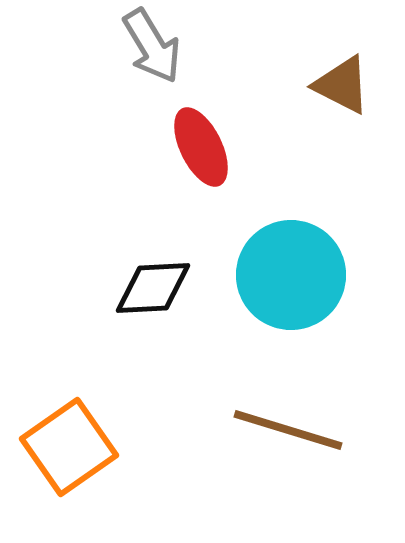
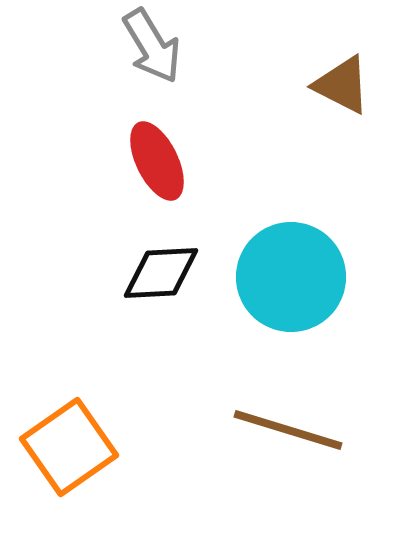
red ellipse: moved 44 px left, 14 px down
cyan circle: moved 2 px down
black diamond: moved 8 px right, 15 px up
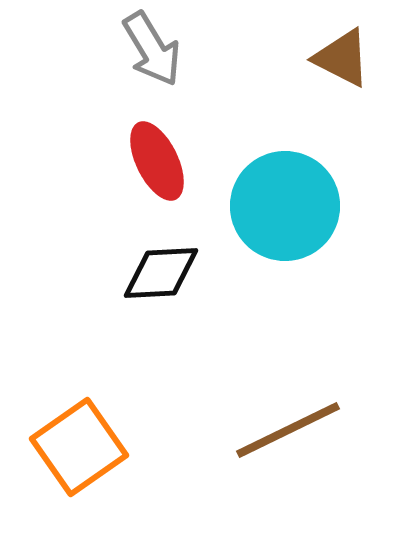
gray arrow: moved 3 px down
brown triangle: moved 27 px up
cyan circle: moved 6 px left, 71 px up
brown line: rotated 43 degrees counterclockwise
orange square: moved 10 px right
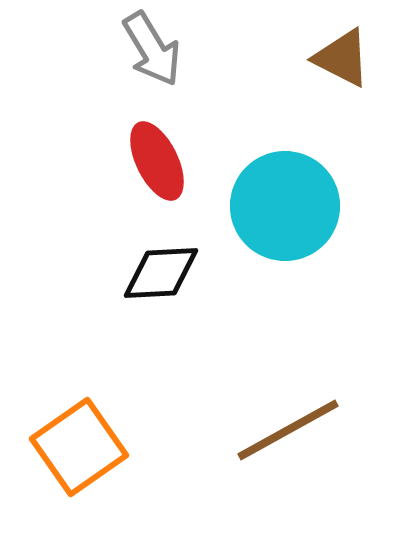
brown line: rotated 3 degrees counterclockwise
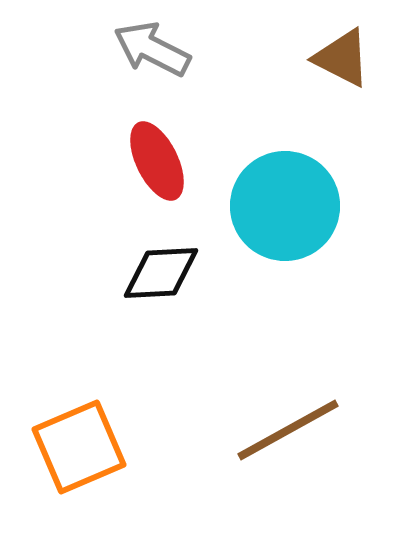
gray arrow: rotated 148 degrees clockwise
orange square: rotated 12 degrees clockwise
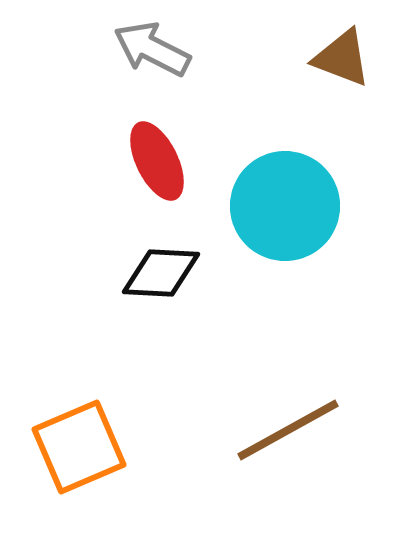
brown triangle: rotated 6 degrees counterclockwise
black diamond: rotated 6 degrees clockwise
